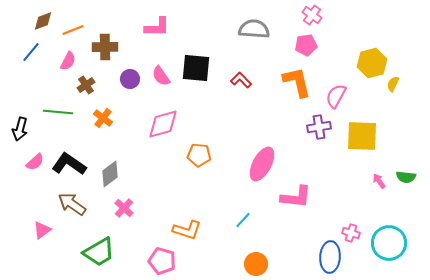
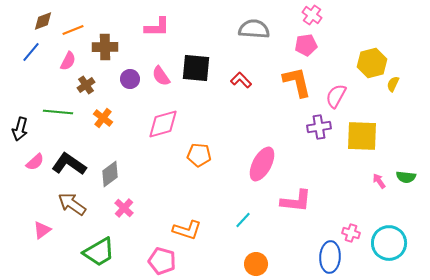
pink L-shape at (296, 197): moved 4 px down
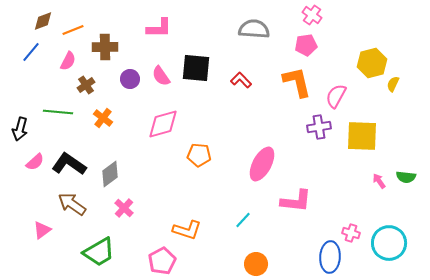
pink L-shape at (157, 27): moved 2 px right, 1 px down
pink pentagon at (162, 261): rotated 28 degrees clockwise
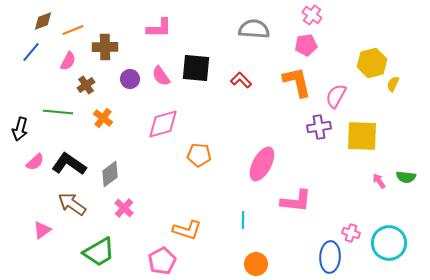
cyan line at (243, 220): rotated 42 degrees counterclockwise
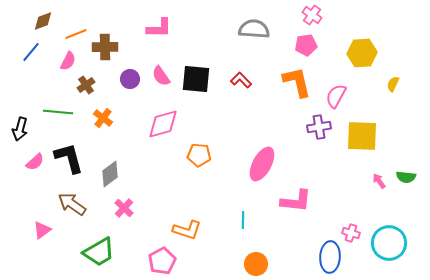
orange line at (73, 30): moved 3 px right, 4 px down
yellow hexagon at (372, 63): moved 10 px left, 10 px up; rotated 12 degrees clockwise
black square at (196, 68): moved 11 px down
black L-shape at (69, 164): moved 6 px up; rotated 40 degrees clockwise
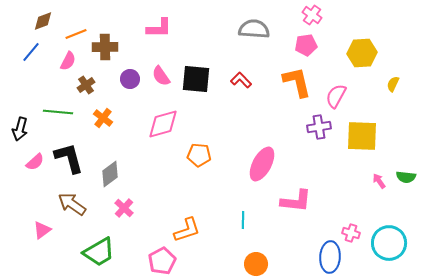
orange L-shape at (187, 230): rotated 36 degrees counterclockwise
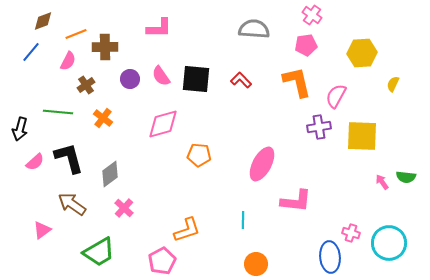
pink arrow at (379, 181): moved 3 px right, 1 px down
blue ellipse at (330, 257): rotated 8 degrees counterclockwise
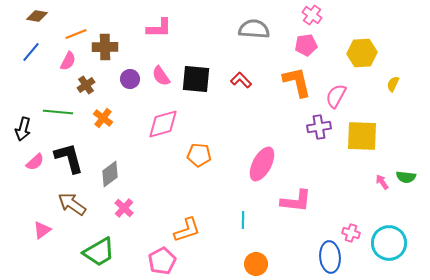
brown diamond at (43, 21): moved 6 px left, 5 px up; rotated 30 degrees clockwise
black arrow at (20, 129): moved 3 px right
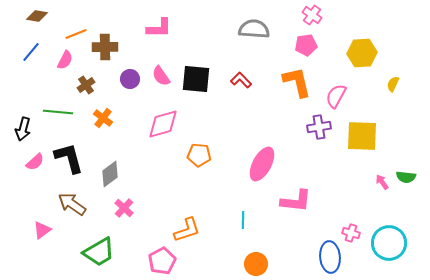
pink semicircle at (68, 61): moved 3 px left, 1 px up
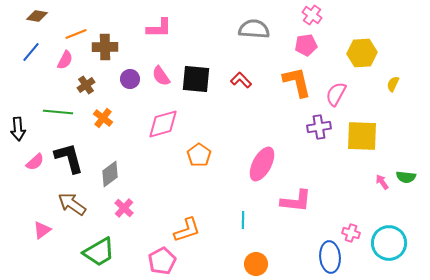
pink semicircle at (336, 96): moved 2 px up
black arrow at (23, 129): moved 5 px left; rotated 20 degrees counterclockwise
orange pentagon at (199, 155): rotated 30 degrees clockwise
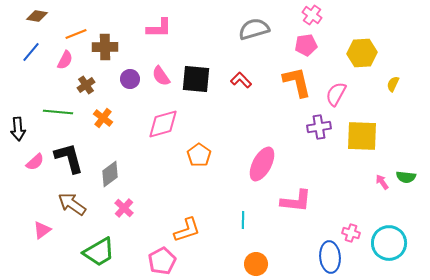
gray semicircle at (254, 29): rotated 20 degrees counterclockwise
